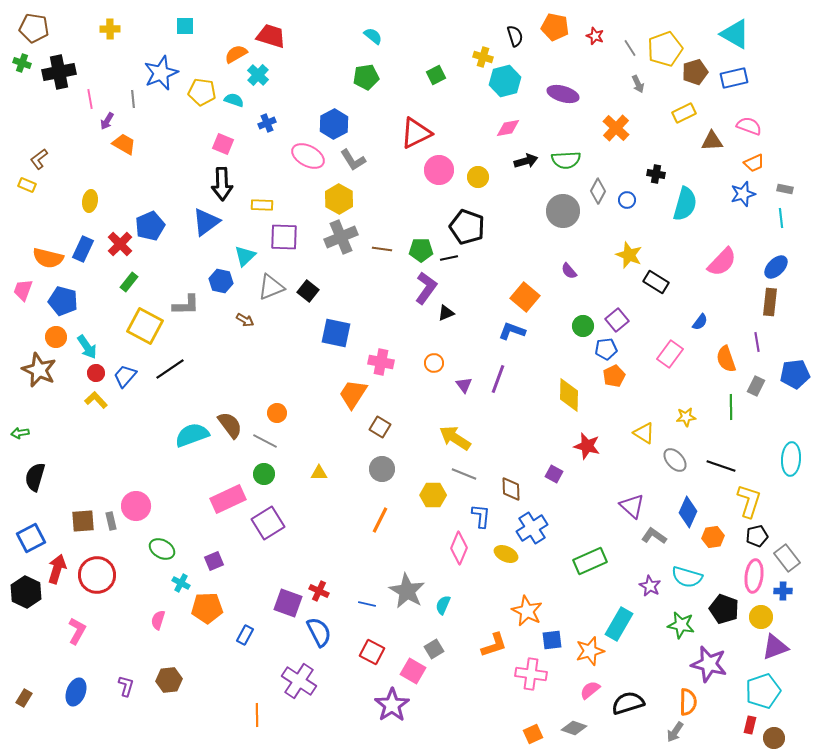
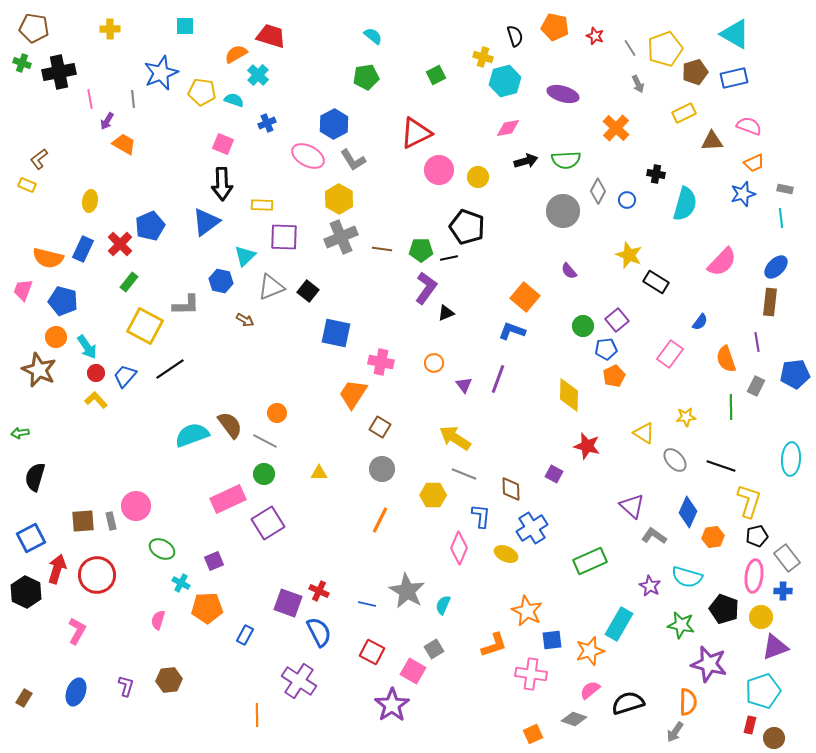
gray diamond at (574, 728): moved 9 px up
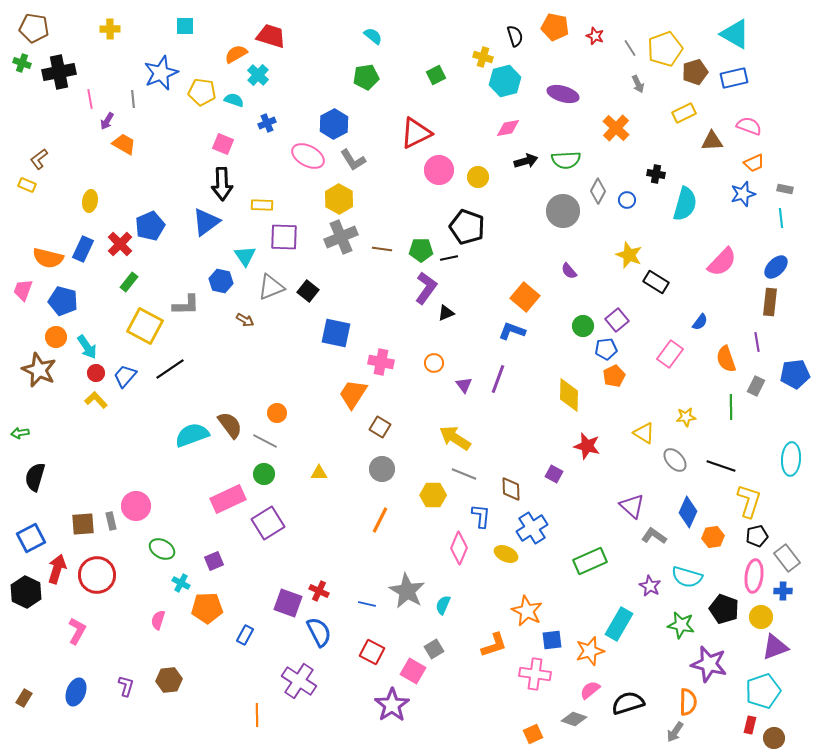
cyan triangle at (245, 256): rotated 20 degrees counterclockwise
brown square at (83, 521): moved 3 px down
pink cross at (531, 674): moved 4 px right
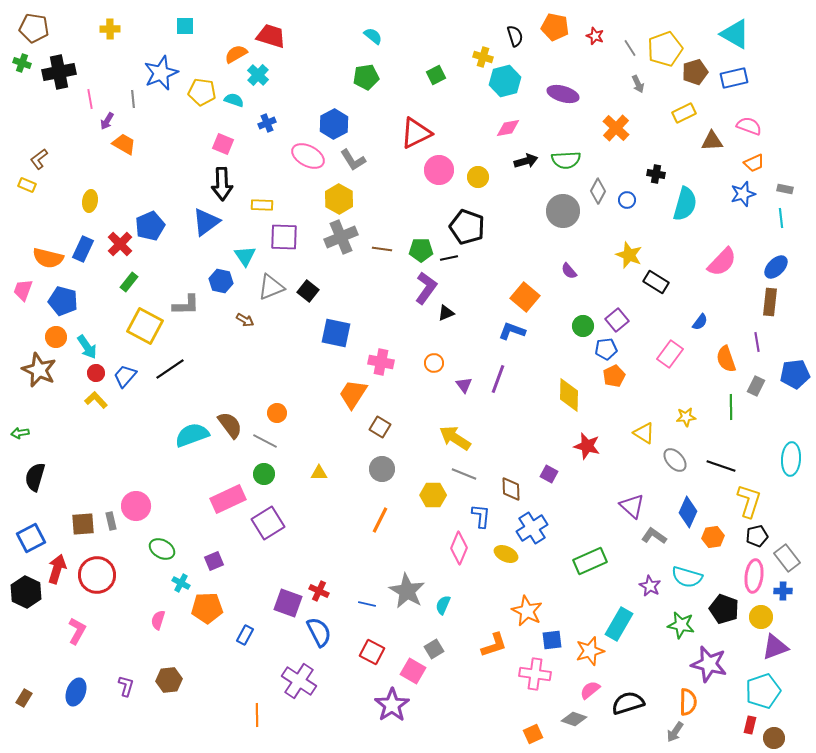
purple square at (554, 474): moved 5 px left
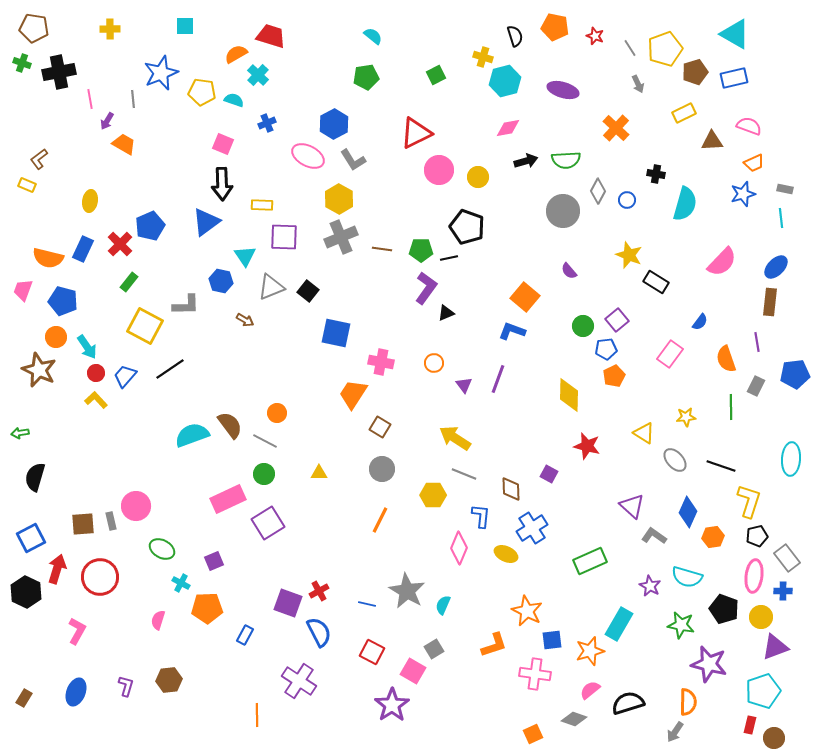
purple ellipse at (563, 94): moved 4 px up
red circle at (97, 575): moved 3 px right, 2 px down
red cross at (319, 591): rotated 36 degrees clockwise
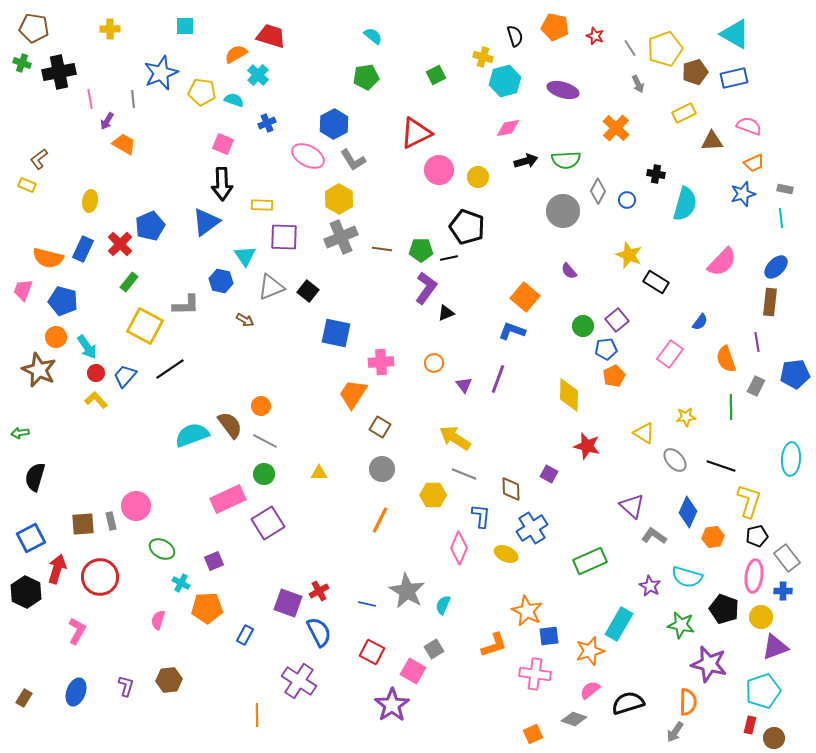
pink cross at (381, 362): rotated 15 degrees counterclockwise
orange circle at (277, 413): moved 16 px left, 7 px up
blue square at (552, 640): moved 3 px left, 4 px up
